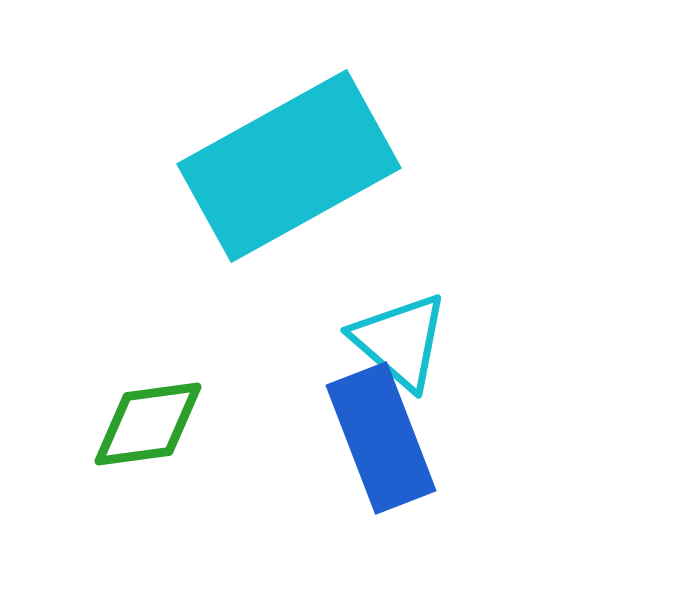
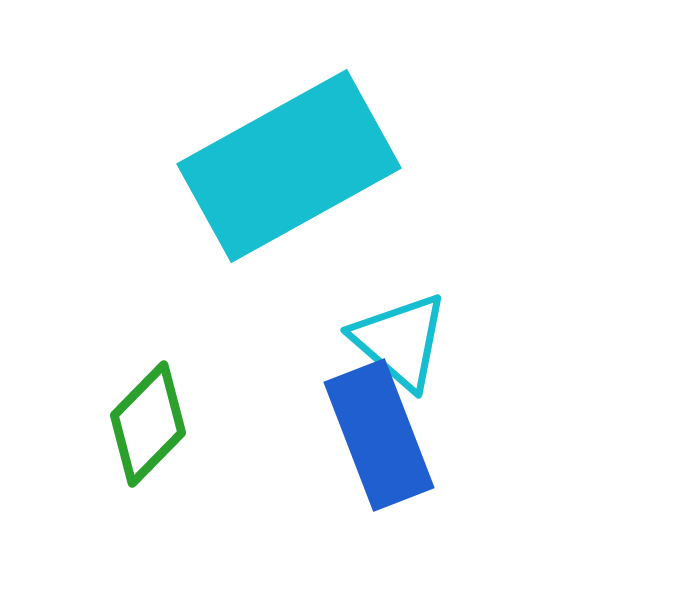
green diamond: rotated 38 degrees counterclockwise
blue rectangle: moved 2 px left, 3 px up
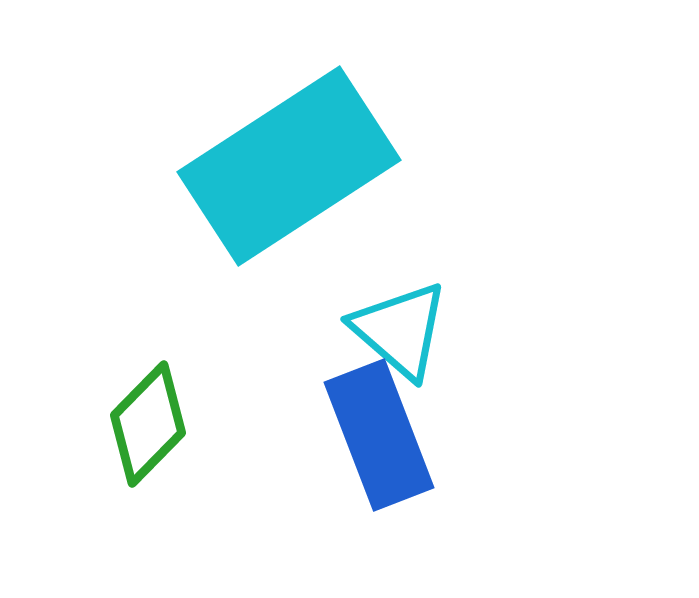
cyan rectangle: rotated 4 degrees counterclockwise
cyan triangle: moved 11 px up
